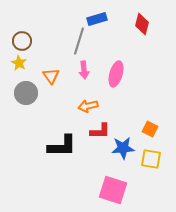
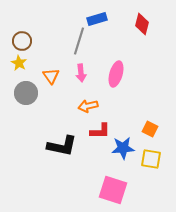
pink arrow: moved 3 px left, 3 px down
black L-shape: rotated 12 degrees clockwise
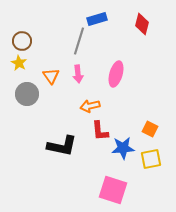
pink arrow: moved 3 px left, 1 px down
gray circle: moved 1 px right, 1 px down
orange arrow: moved 2 px right
red L-shape: rotated 85 degrees clockwise
yellow square: rotated 20 degrees counterclockwise
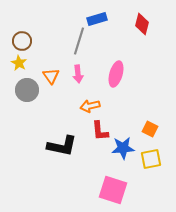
gray circle: moved 4 px up
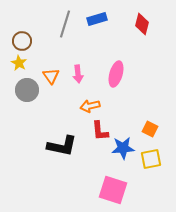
gray line: moved 14 px left, 17 px up
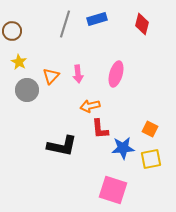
brown circle: moved 10 px left, 10 px up
yellow star: moved 1 px up
orange triangle: rotated 18 degrees clockwise
red L-shape: moved 2 px up
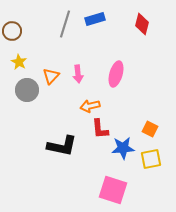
blue rectangle: moved 2 px left
